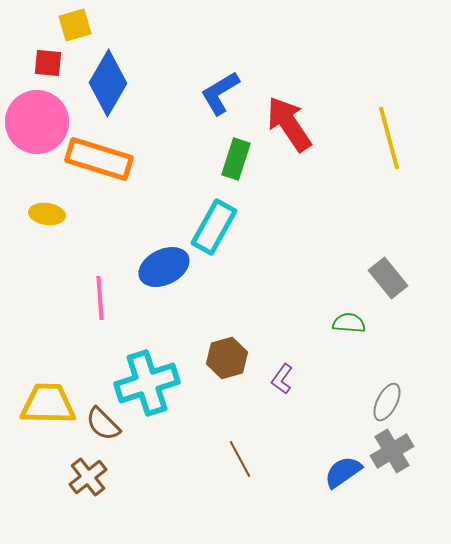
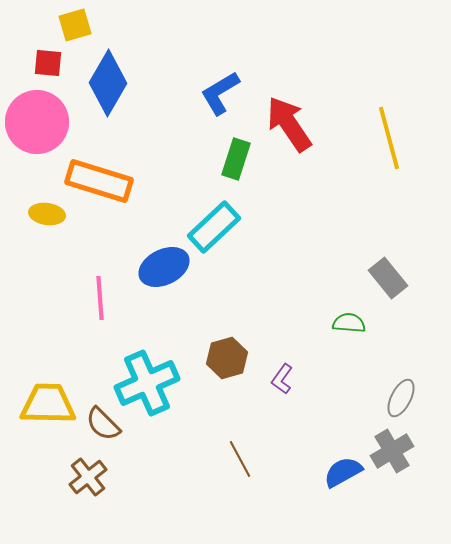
orange rectangle: moved 22 px down
cyan rectangle: rotated 18 degrees clockwise
cyan cross: rotated 6 degrees counterclockwise
gray ellipse: moved 14 px right, 4 px up
blue semicircle: rotated 6 degrees clockwise
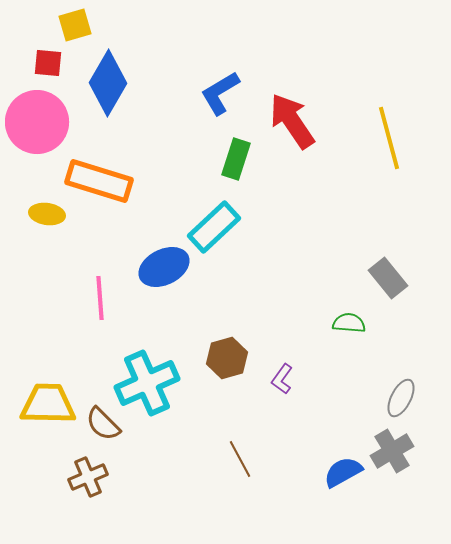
red arrow: moved 3 px right, 3 px up
brown cross: rotated 15 degrees clockwise
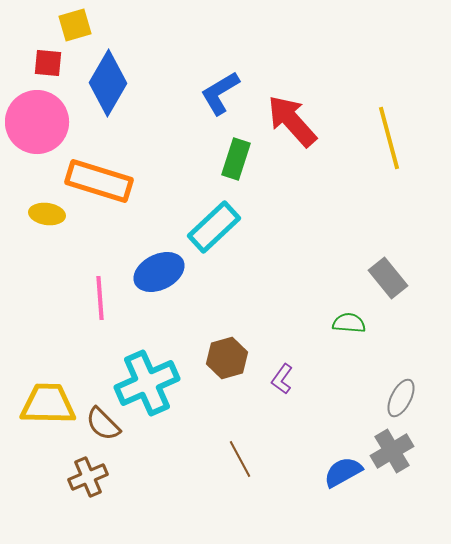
red arrow: rotated 8 degrees counterclockwise
blue ellipse: moved 5 px left, 5 px down
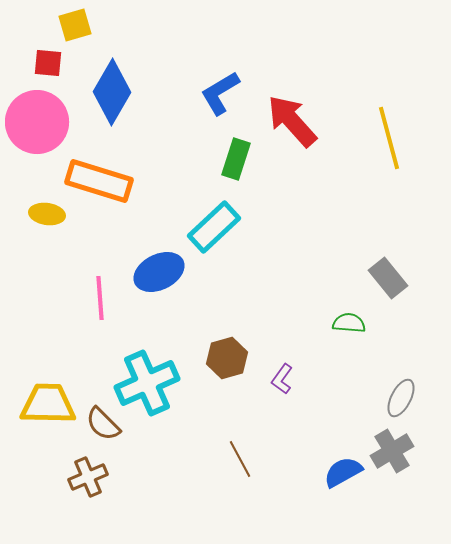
blue diamond: moved 4 px right, 9 px down
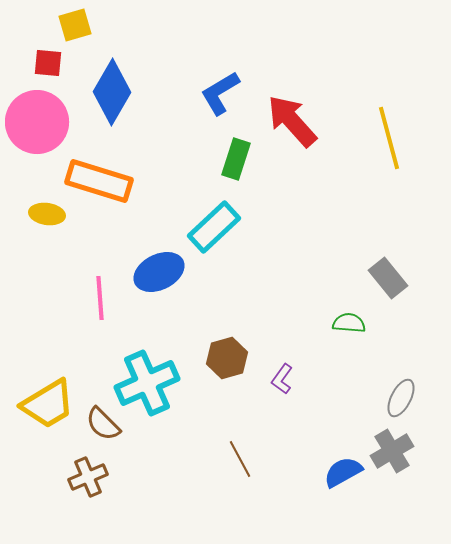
yellow trapezoid: rotated 148 degrees clockwise
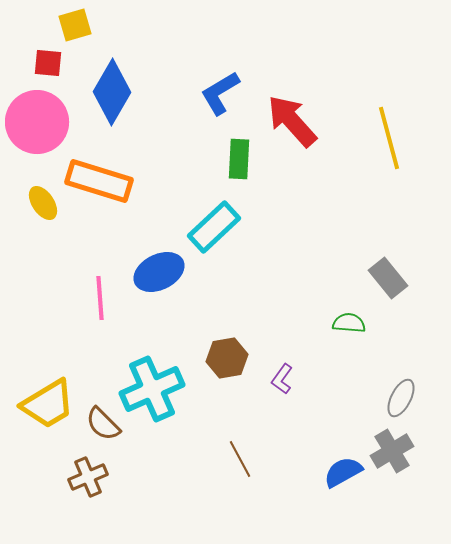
green rectangle: moved 3 px right; rotated 15 degrees counterclockwise
yellow ellipse: moved 4 px left, 11 px up; rotated 48 degrees clockwise
brown hexagon: rotated 6 degrees clockwise
cyan cross: moved 5 px right, 6 px down
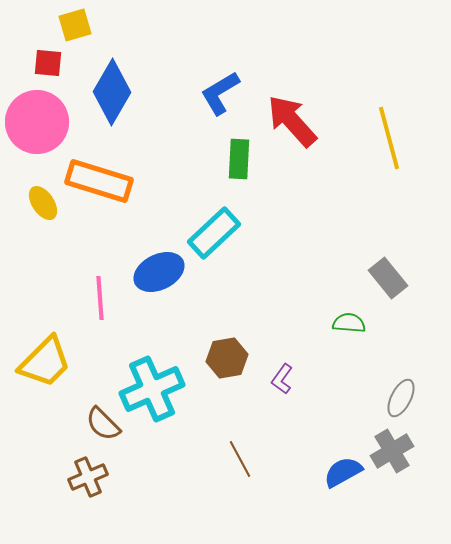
cyan rectangle: moved 6 px down
yellow trapezoid: moved 3 px left, 42 px up; rotated 14 degrees counterclockwise
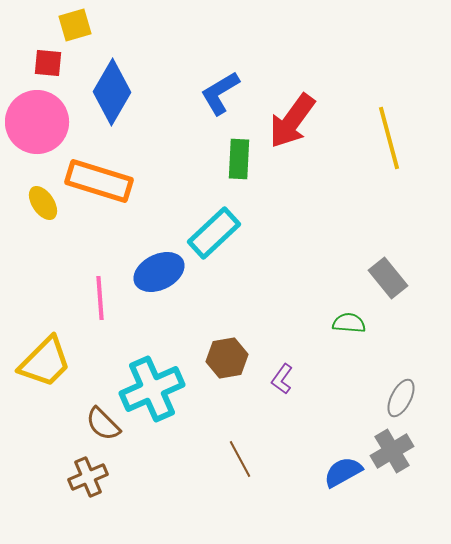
red arrow: rotated 102 degrees counterclockwise
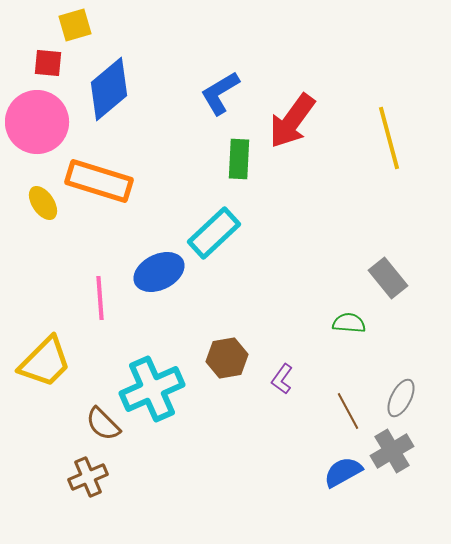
blue diamond: moved 3 px left, 3 px up; rotated 20 degrees clockwise
brown line: moved 108 px right, 48 px up
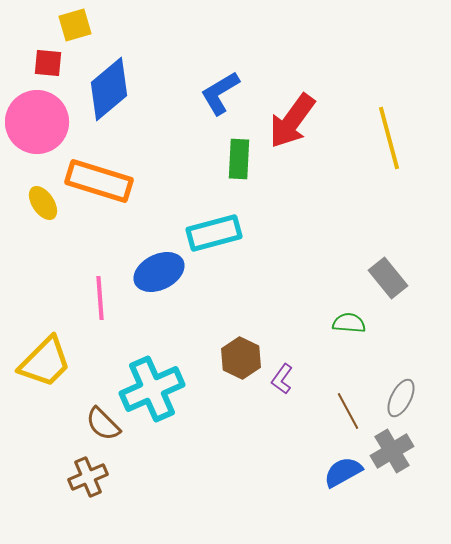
cyan rectangle: rotated 28 degrees clockwise
brown hexagon: moved 14 px right; rotated 24 degrees counterclockwise
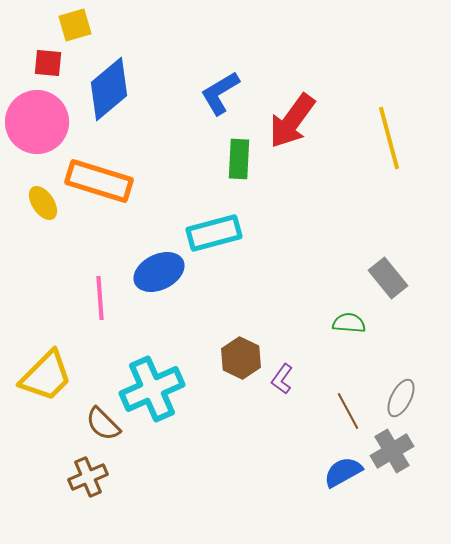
yellow trapezoid: moved 1 px right, 14 px down
